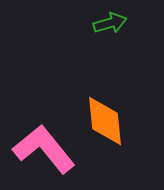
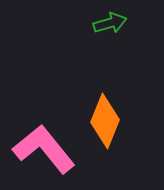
orange diamond: rotated 28 degrees clockwise
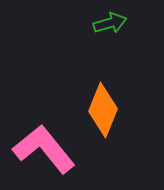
orange diamond: moved 2 px left, 11 px up
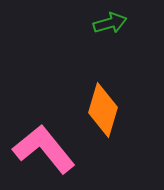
orange diamond: rotated 6 degrees counterclockwise
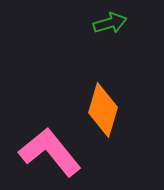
pink L-shape: moved 6 px right, 3 px down
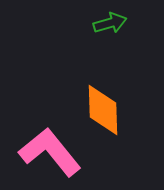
orange diamond: rotated 18 degrees counterclockwise
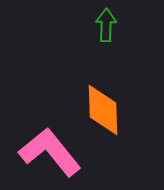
green arrow: moved 4 px left, 2 px down; rotated 72 degrees counterclockwise
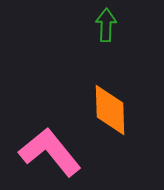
orange diamond: moved 7 px right
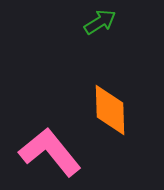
green arrow: moved 6 px left, 3 px up; rotated 56 degrees clockwise
